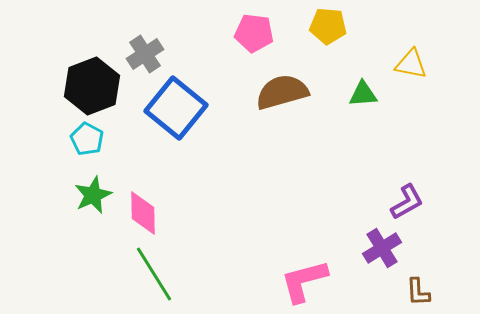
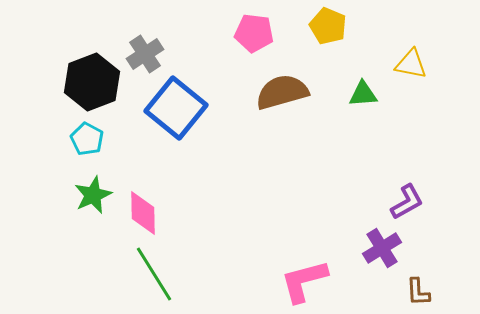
yellow pentagon: rotated 18 degrees clockwise
black hexagon: moved 4 px up
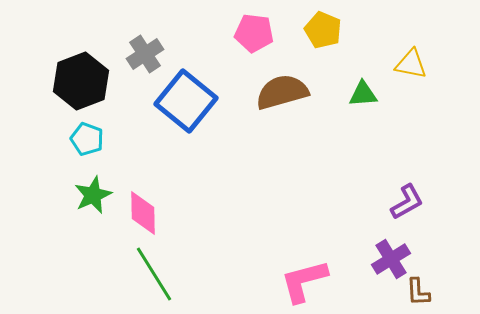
yellow pentagon: moved 5 px left, 4 px down
black hexagon: moved 11 px left, 1 px up
blue square: moved 10 px right, 7 px up
cyan pentagon: rotated 8 degrees counterclockwise
purple cross: moved 9 px right, 11 px down
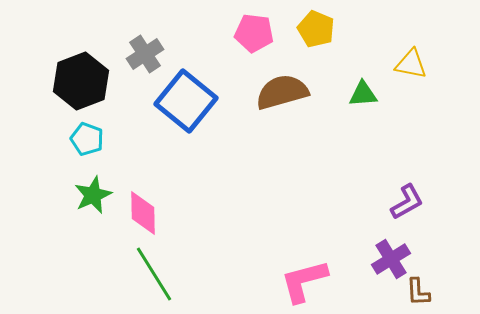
yellow pentagon: moved 7 px left, 1 px up
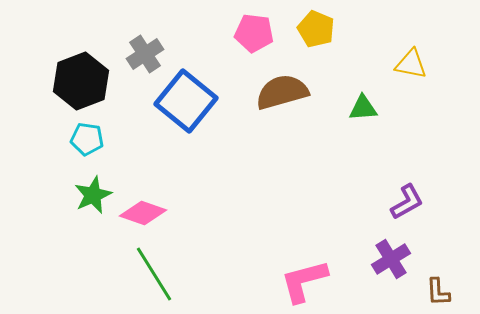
green triangle: moved 14 px down
cyan pentagon: rotated 12 degrees counterclockwise
pink diamond: rotated 69 degrees counterclockwise
brown L-shape: moved 20 px right
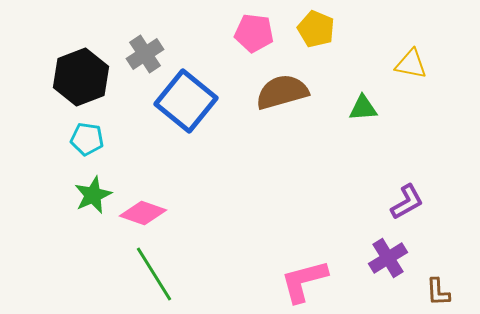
black hexagon: moved 4 px up
purple cross: moved 3 px left, 1 px up
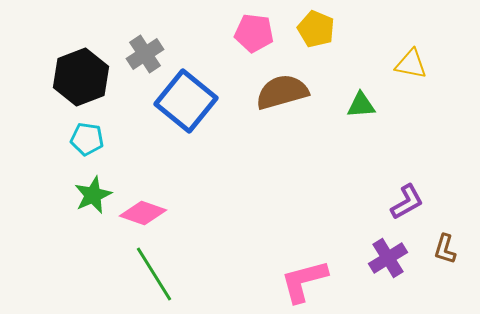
green triangle: moved 2 px left, 3 px up
brown L-shape: moved 7 px right, 43 px up; rotated 20 degrees clockwise
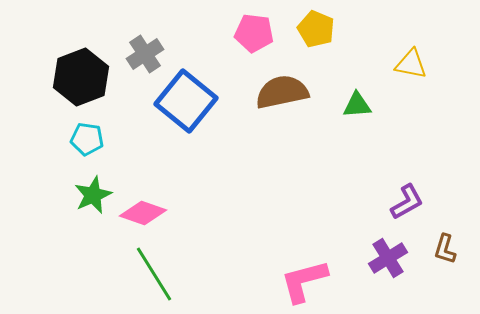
brown semicircle: rotated 4 degrees clockwise
green triangle: moved 4 px left
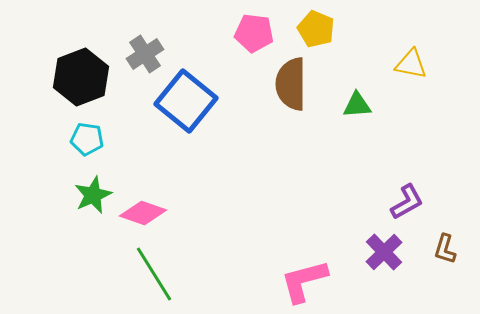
brown semicircle: moved 9 px right, 8 px up; rotated 78 degrees counterclockwise
purple cross: moved 4 px left, 6 px up; rotated 12 degrees counterclockwise
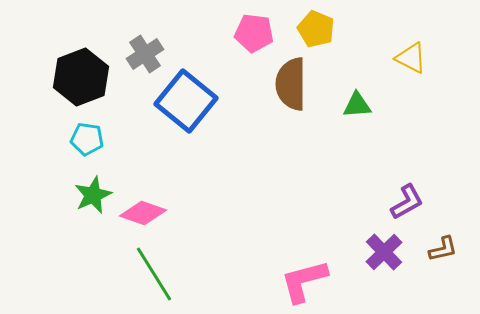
yellow triangle: moved 6 px up; rotated 16 degrees clockwise
brown L-shape: moved 2 px left; rotated 120 degrees counterclockwise
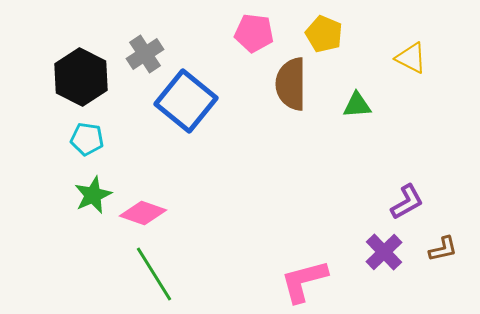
yellow pentagon: moved 8 px right, 5 px down
black hexagon: rotated 12 degrees counterclockwise
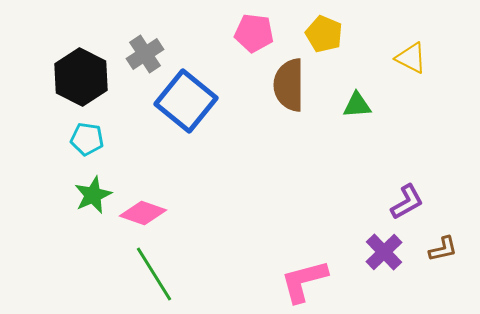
brown semicircle: moved 2 px left, 1 px down
